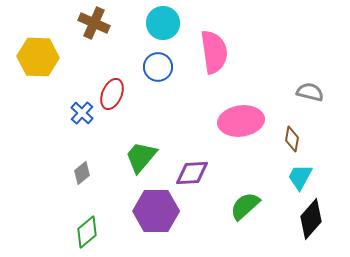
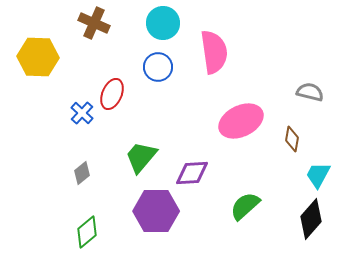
pink ellipse: rotated 18 degrees counterclockwise
cyan trapezoid: moved 18 px right, 2 px up
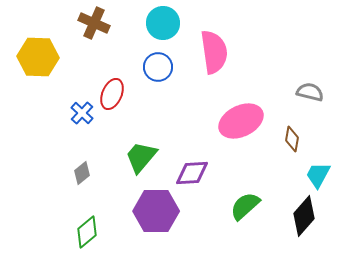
black diamond: moved 7 px left, 3 px up
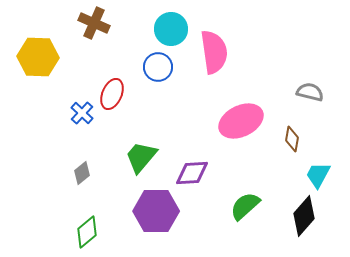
cyan circle: moved 8 px right, 6 px down
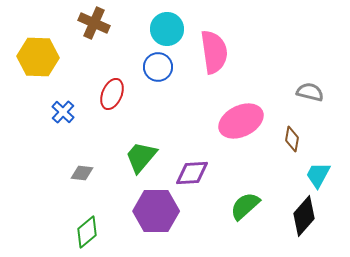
cyan circle: moved 4 px left
blue cross: moved 19 px left, 1 px up
gray diamond: rotated 45 degrees clockwise
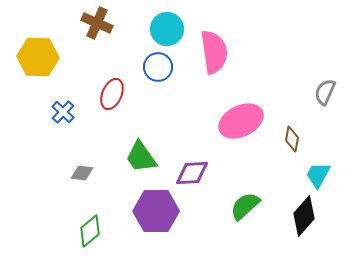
brown cross: moved 3 px right
gray semicircle: moved 15 px right; rotated 80 degrees counterclockwise
green trapezoid: rotated 75 degrees counterclockwise
green diamond: moved 3 px right, 1 px up
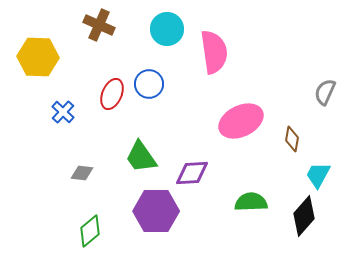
brown cross: moved 2 px right, 2 px down
blue circle: moved 9 px left, 17 px down
green semicircle: moved 6 px right, 4 px up; rotated 40 degrees clockwise
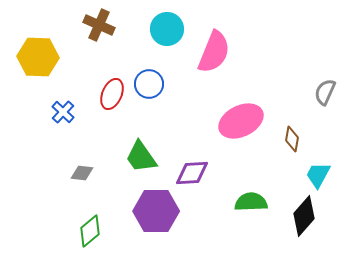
pink semicircle: rotated 30 degrees clockwise
